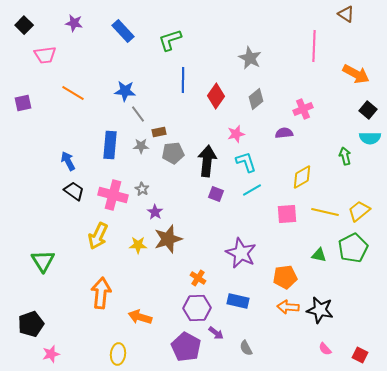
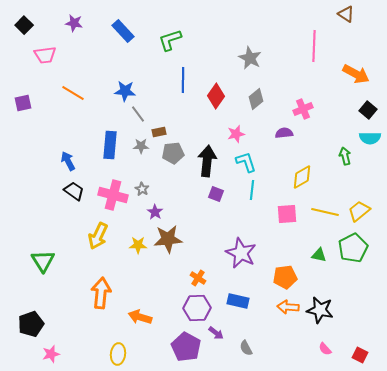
cyan line at (252, 190): rotated 54 degrees counterclockwise
brown star at (168, 239): rotated 12 degrees clockwise
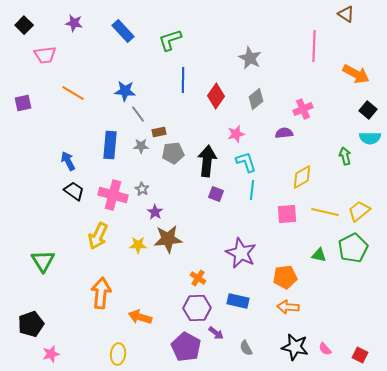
black star at (320, 310): moved 25 px left, 37 px down
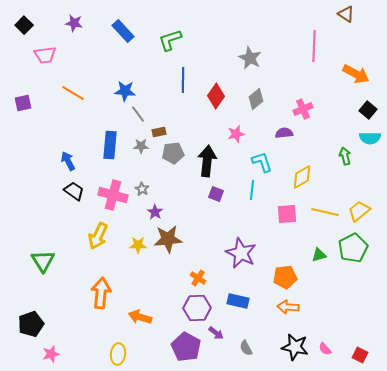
cyan L-shape at (246, 162): moved 16 px right
green triangle at (319, 255): rotated 28 degrees counterclockwise
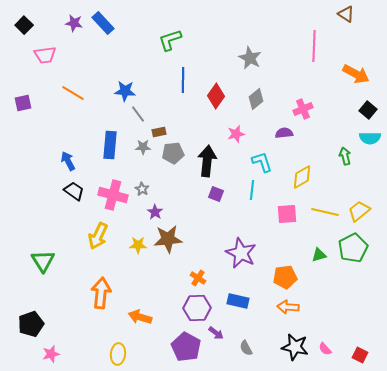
blue rectangle at (123, 31): moved 20 px left, 8 px up
gray star at (141, 146): moved 2 px right, 1 px down
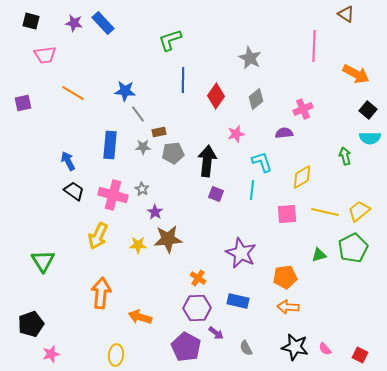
black square at (24, 25): moved 7 px right, 4 px up; rotated 30 degrees counterclockwise
yellow ellipse at (118, 354): moved 2 px left, 1 px down
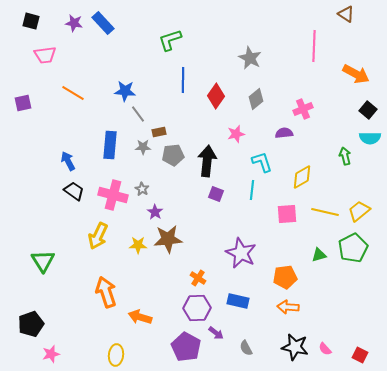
gray pentagon at (173, 153): moved 2 px down
orange arrow at (101, 293): moved 5 px right, 1 px up; rotated 24 degrees counterclockwise
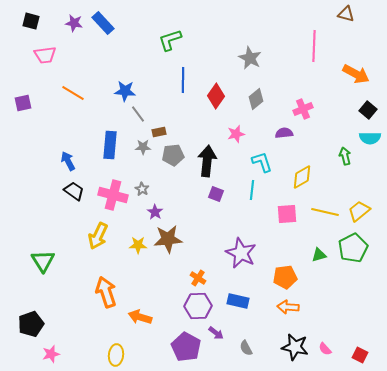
brown triangle at (346, 14): rotated 18 degrees counterclockwise
purple hexagon at (197, 308): moved 1 px right, 2 px up
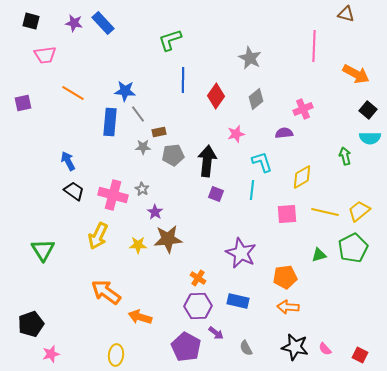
blue rectangle at (110, 145): moved 23 px up
green triangle at (43, 261): moved 11 px up
orange arrow at (106, 292): rotated 36 degrees counterclockwise
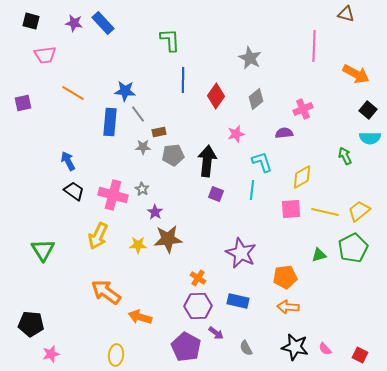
green L-shape at (170, 40): rotated 105 degrees clockwise
green arrow at (345, 156): rotated 12 degrees counterclockwise
pink square at (287, 214): moved 4 px right, 5 px up
black pentagon at (31, 324): rotated 25 degrees clockwise
